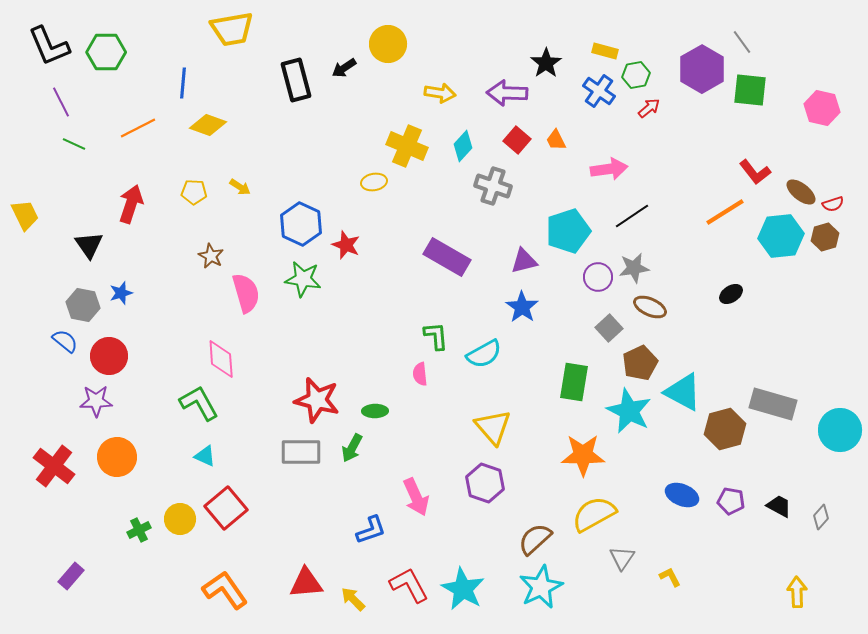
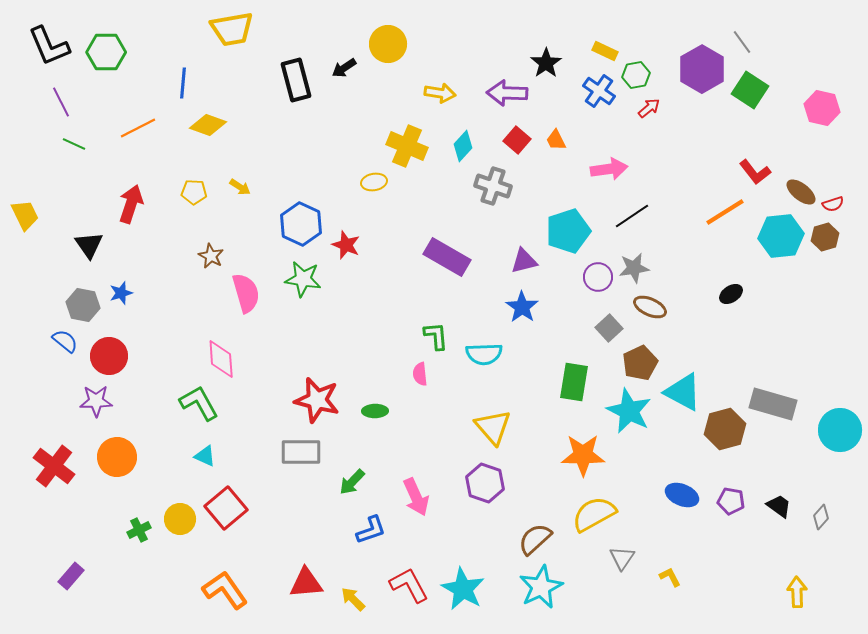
yellow rectangle at (605, 51): rotated 10 degrees clockwise
green square at (750, 90): rotated 27 degrees clockwise
cyan semicircle at (484, 354): rotated 27 degrees clockwise
green arrow at (352, 448): moved 34 px down; rotated 16 degrees clockwise
black trapezoid at (779, 506): rotated 8 degrees clockwise
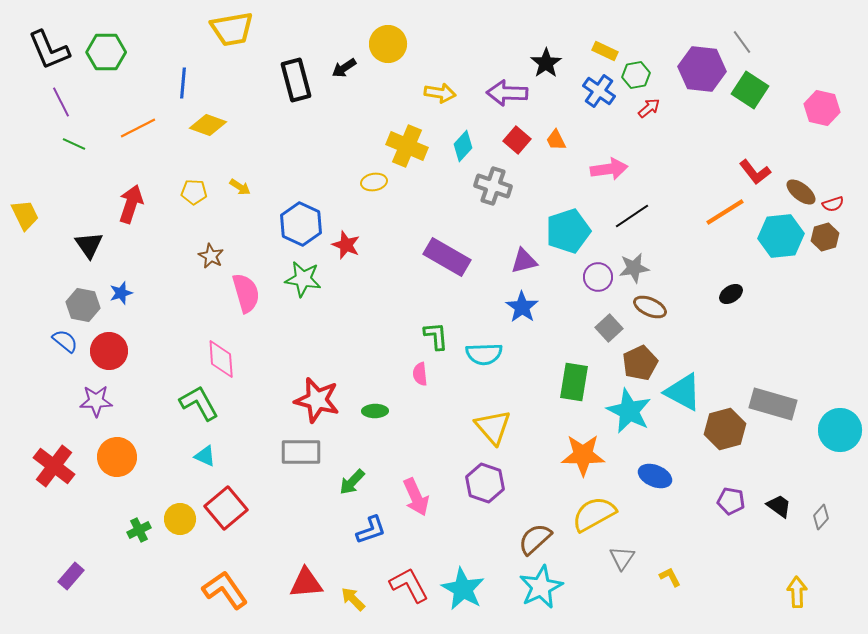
black L-shape at (49, 46): moved 4 px down
purple hexagon at (702, 69): rotated 24 degrees counterclockwise
red circle at (109, 356): moved 5 px up
blue ellipse at (682, 495): moved 27 px left, 19 px up
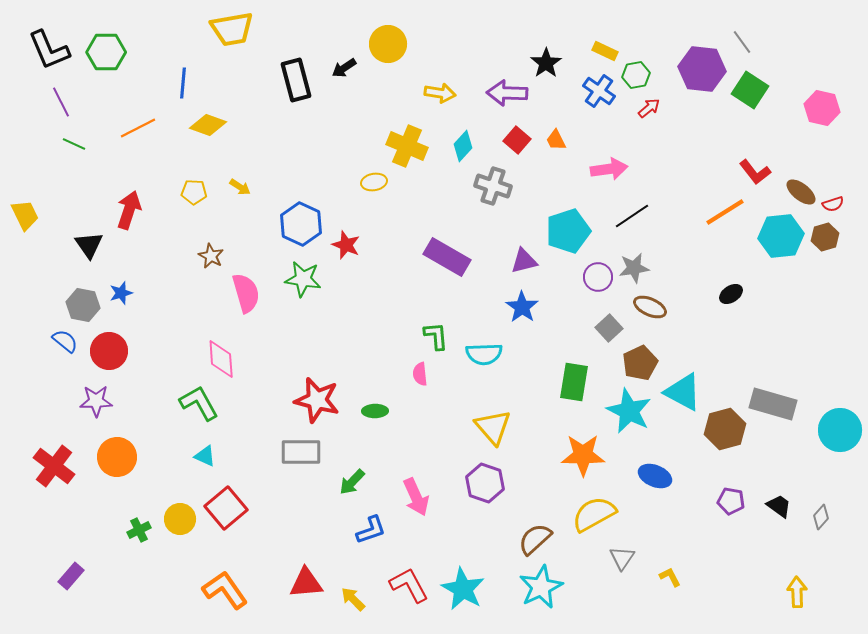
red arrow at (131, 204): moved 2 px left, 6 px down
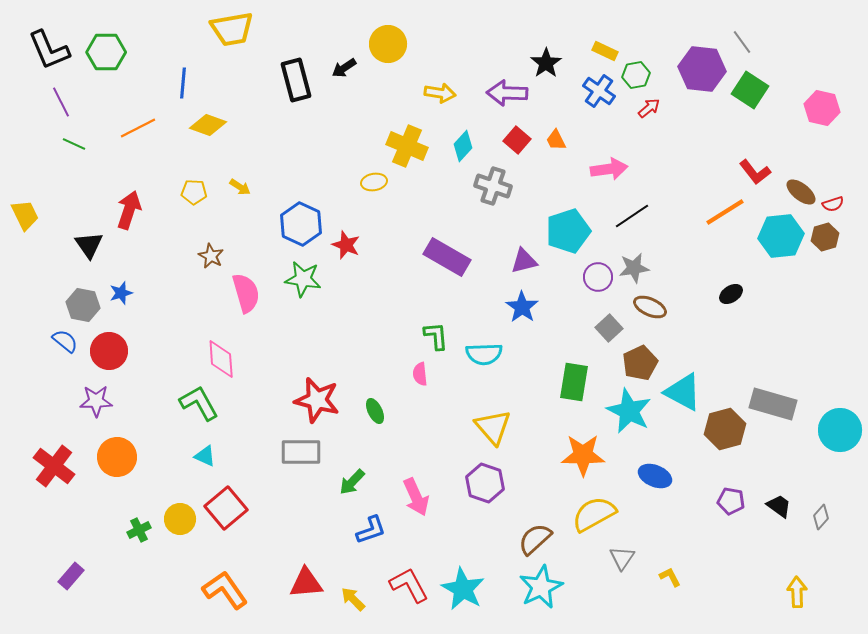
green ellipse at (375, 411): rotated 65 degrees clockwise
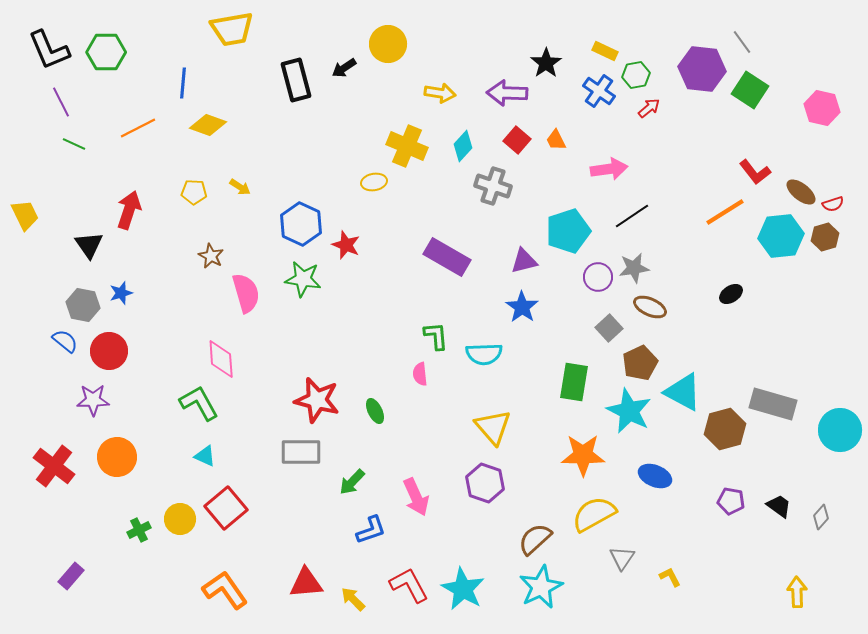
purple star at (96, 401): moved 3 px left, 1 px up
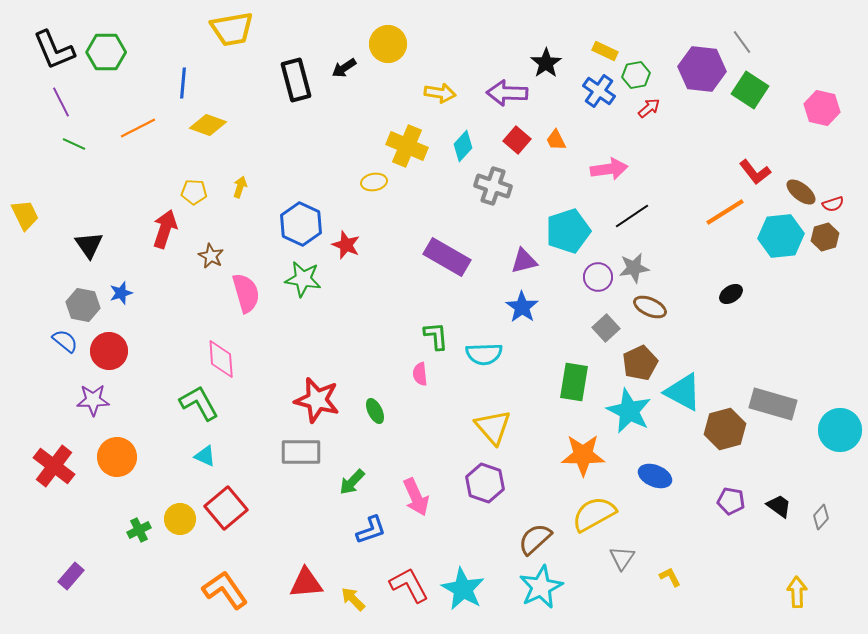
black L-shape at (49, 50): moved 5 px right
yellow arrow at (240, 187): rotated 105 degrees counterclockwise
red arrow at (129, 210): moved 36 px right, 19 px down
gray square at (609, 328): moved 3 px left
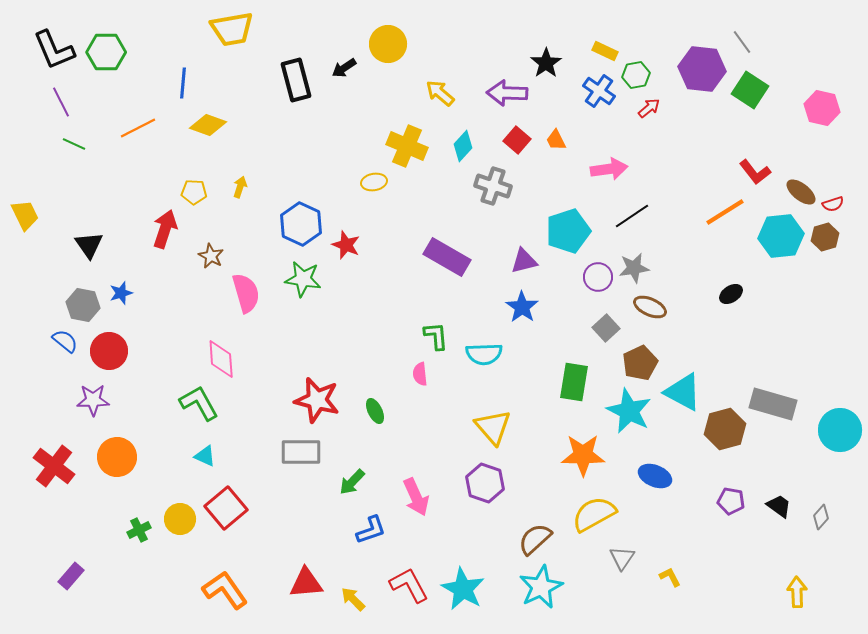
yellow arrow at (440, 93): rotated 148 degrees counterclockwise
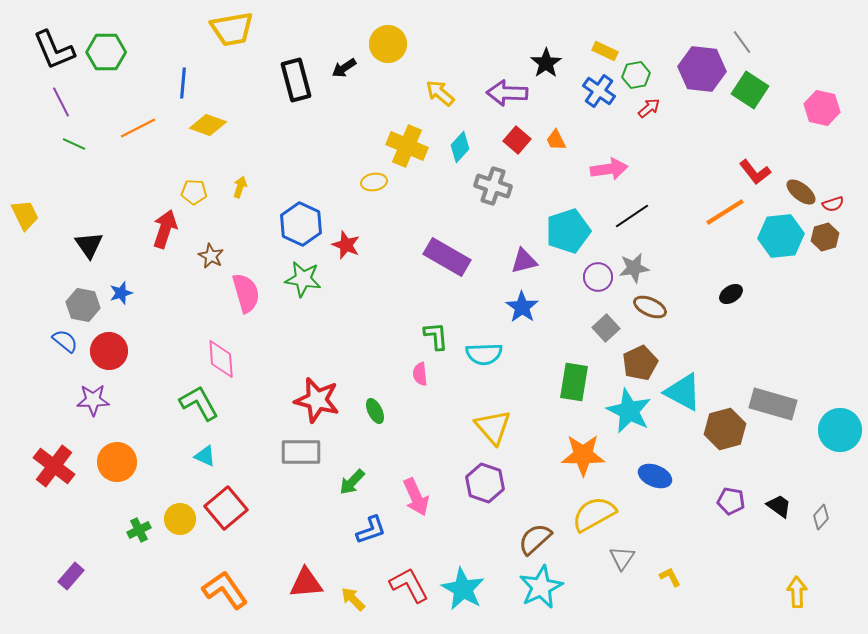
cyan diamond at (463, 146): moved 3 px left, 1 px down
orange circle at (117, 457): moved 5 px down
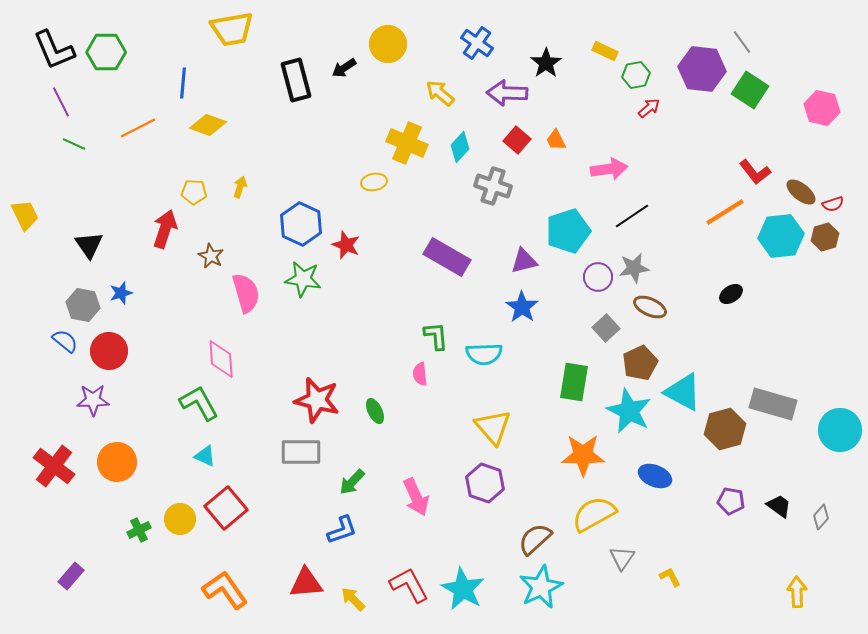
blue cross at (599, 91): moved 122 px left, 48 px up
yellow cross at (407, 146): moved 3 px up
blue L-shape at (371, 530): moved 29 px left
